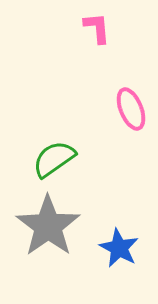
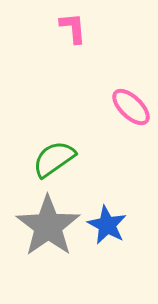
pink L-shape: moved 24 px left
pink ellipse: moved 2 px up; rotated 24 degrees counterclockwise
blue star: moved 12 px left, 23 px up
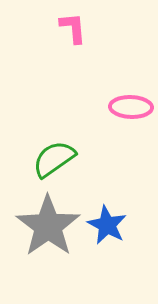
pink ellipse: rotated 42 degrees counterclockwise
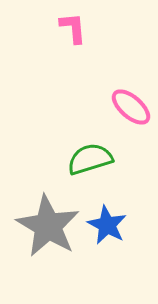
pink ellipse: rotated 39 degrees clockwise
green semicircle: moved 36 px right; rotated 18 degrees clockwise
gray star: rotated 6 degrees counterclockwise
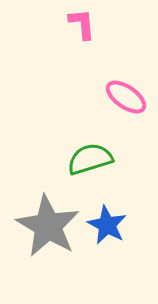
pink L-shape: moved 9 px right, 4 px up
pink ellipse: moved 5 px left, 10 px up; rotated 6 degrees counterclockwise
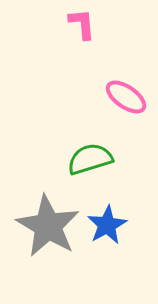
blue star: rotated 15 degrees clockwise
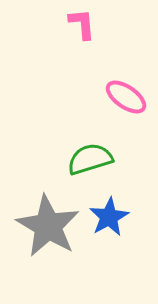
blue star: moved 2 px right, 8 px up
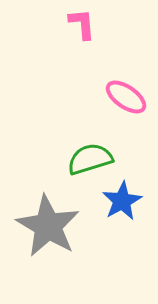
blue star: moved 13 px right, 16 px up
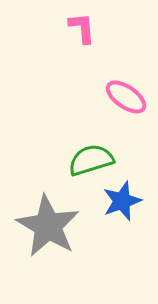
pink L-shape: moved 4 px down
green semicircle: moved 1 px right, 1 px down
blue star: rotated 9 degrees clockwise
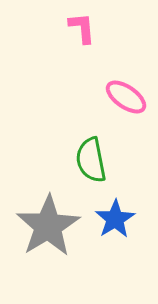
green semicircle: rotated 84 degrees counterclockwise
blue star: moved 7 px left, 18 px down; rotated 12 degrees counterclockwise
gray star: rotated 10 degrees clockwise
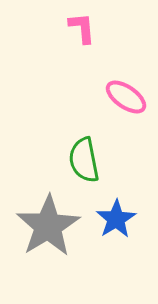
green semicircle: moved 7 px left
blue star: moved 1 px right
